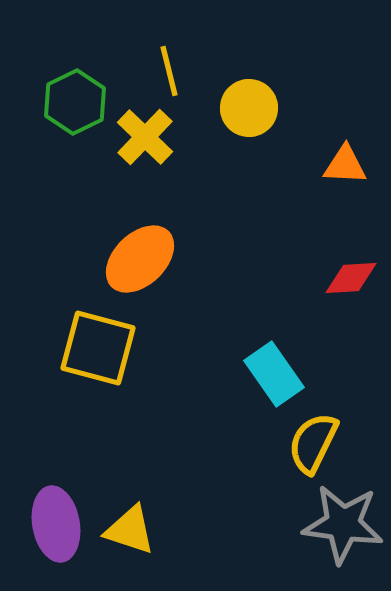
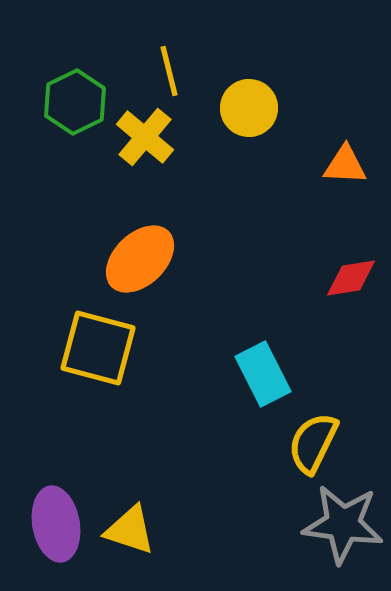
yellow cross: rotated 4 degrees counterclockwise
red diamond: rotated 6 degrees counterclockwise
cyan rectangle: moved 11 px left; rotated 8 degrees clockwise
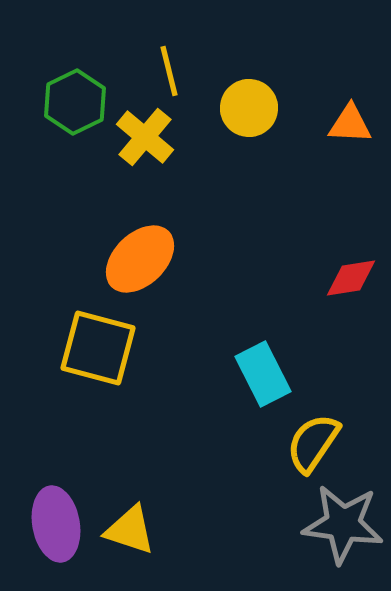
orange triangle: moved 5 px right, 41 px up
yellow semicircle: rotated 8 degrees clockwise
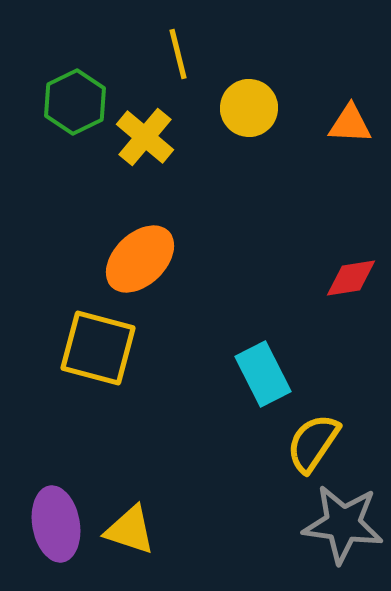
yellow line: moved 9 px right, 17 px up
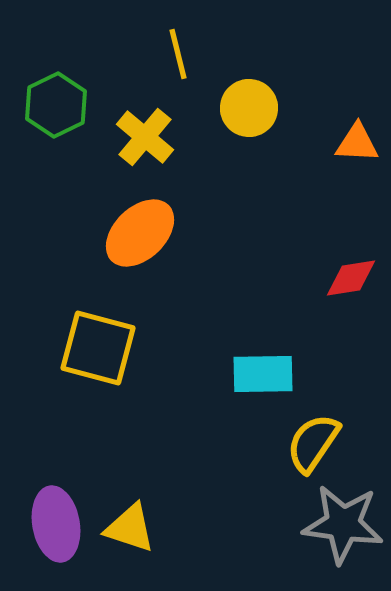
green hexagon: moved 19 px left, 3 px down
orange triangle: moved 7 px right, 19 px down
orange ellipse: moved 26 px up
cyan rectangle: rotated 64 degrees counterclockwise
yellow triangle: moved 2 px up
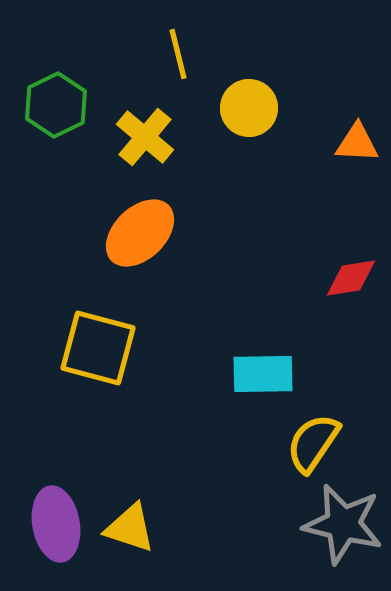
gray star: rotated 6 degrees clockwise
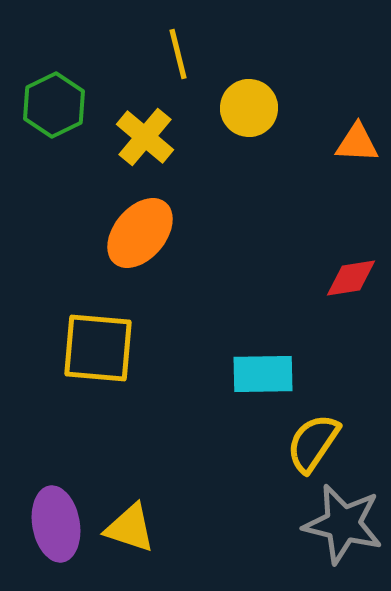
green hexagon: moved 2 px left
orange ellipse: rotated 6 degrees counterclockwise
yellow square: rotated 10 degrees counterclockwise
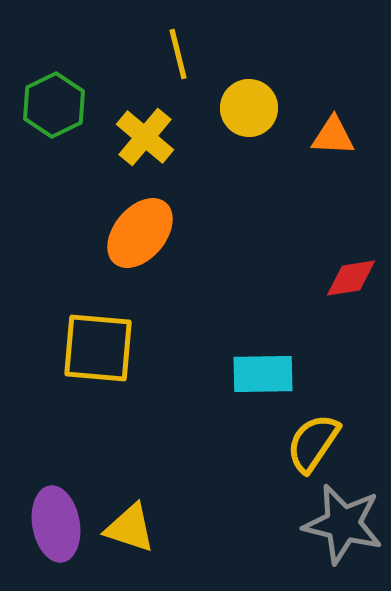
orange triangle: moved 24 px left, 7 px up
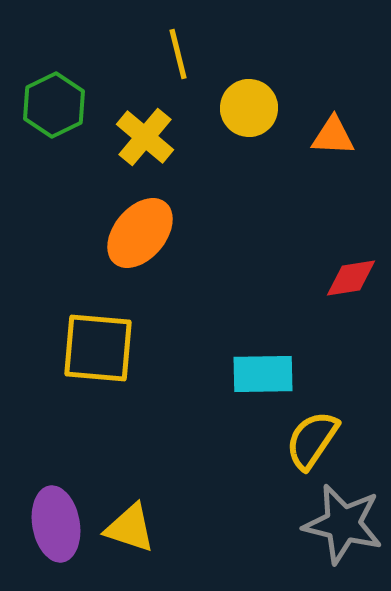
yellow semicircle: moved 1 px left, 3 px up
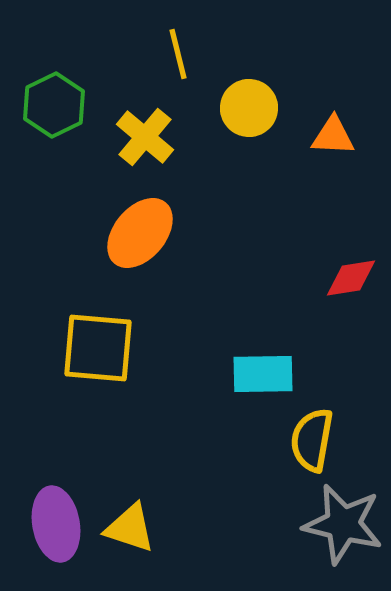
yellow semicircle: rotated 24 degrees counterclockwise
